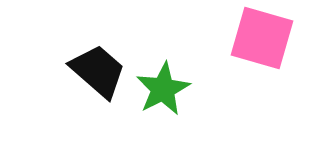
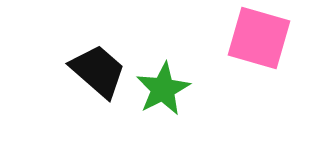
pink square: moved 3 px left
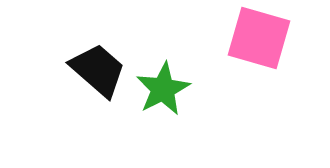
black trapezoid: moved 1 px up
